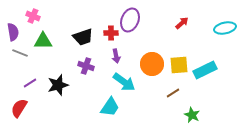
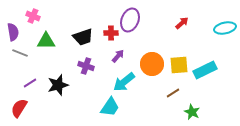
green triangle: moved 3 px right
purple arrow: moved 2 px right; rotated 128 degrees counterclockwise
cyan arrow: rotated 105 degrees clockwise
green star: moved 3 px up
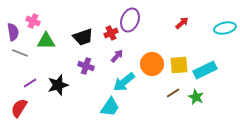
pink cross: moved 5 px down
red cross: rotated 24 degrees counterclockwise
purple arrow: moved 1 px left
green star: moved 4 px right, 15 px up
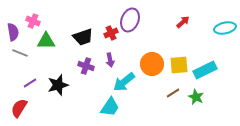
red arrow: moved 1 px right, 1 px up
purple arrow: moved 7 px left, 4 px down; rotated 128 degrees clockwise
